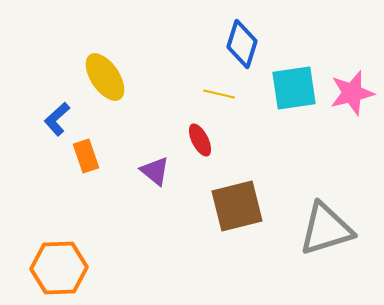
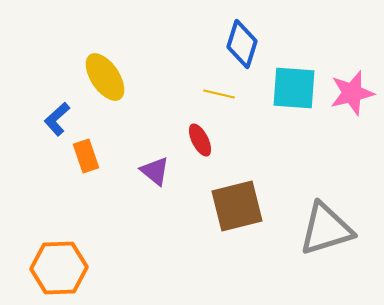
cyan square: rotated 12 degrees clockwise
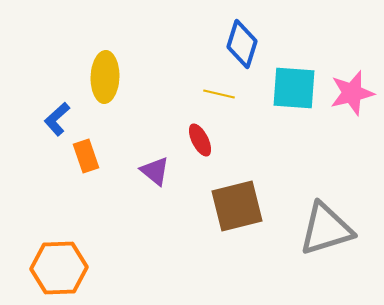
yellow ellipse: rotated 36 degrees clockwise
